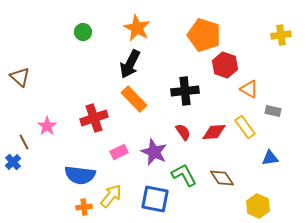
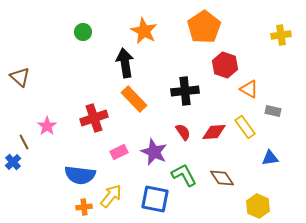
orange star: moved 7 px right, 3 px down
orange pentagon: moved 8 px up; rotated 20 degrees clockwise
black arrow: moved 5 px left, 1 px up; rotated 144 degrees clockwise
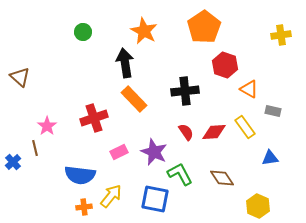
red semicircle: moved 3 px right
brown line: moved 11 px right, 6 px down; rotated 14 degrees clockwise
green L-shape: moved 4 px left, 1 px up
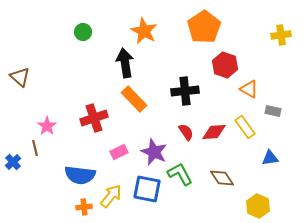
blue square: moved 8 px left, 10 px up
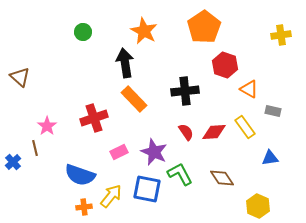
blue semicircle: rotated 12 degrees clockwise
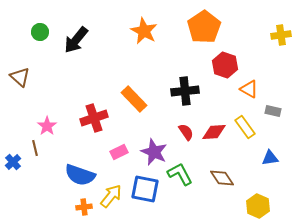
green circle: moved 43 px left
black arrow: moved 49 px left, 23 px up; rotated 132 degrees counterclockwise
blue square: moved 2 px left
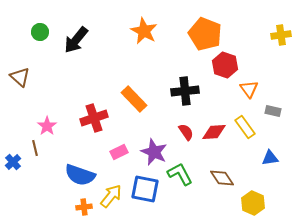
orange pentagon: moved 1 px right, 7 px down; rotated 16 degrees counterclockwise
orange triangle: rotated 24 degrees clockwise
yellow hexagon: moved 5 px left, 3 px up
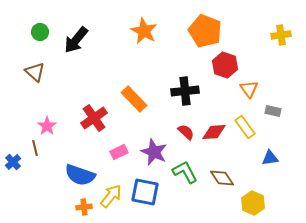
orange pentagon: moved 3 px up
brown triangle: moved 15 px right, 5 px up
red cross: rotated 16 degrees counterclockwise
red semicircle: rotated 12 degrees counterclockwise
green L-shape: moved 5 px right, 2 px up
blue square: moved 3 px down
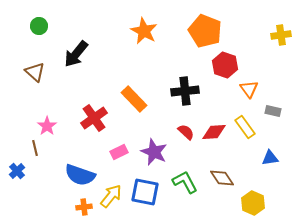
green circle: moved 1 px left, 6 px up
black arrow: moved 14 px down
blue cross: moved 4 px right, 9 px down
green L-shape: moved 10 px down
